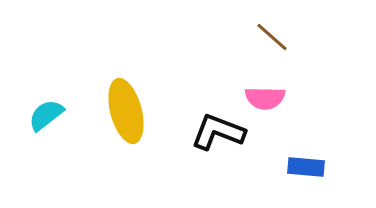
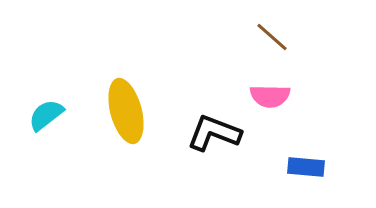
pink semicircle: moved 5 px right, 2 px up
black L-shape: moved 4 px left, 1 px down
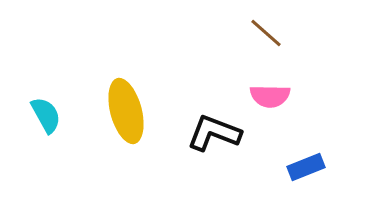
brown line: moved 6 px left, 4 px up
cyan semicircle: rotated 99 degrees clockwise
blue rectangle: rotated 27 degrees counterclockwise
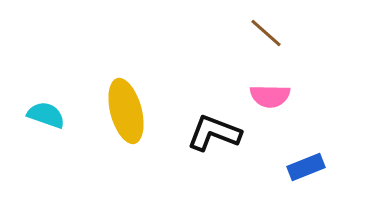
cyan semicircle: rotated 42 degrees counterclockwise
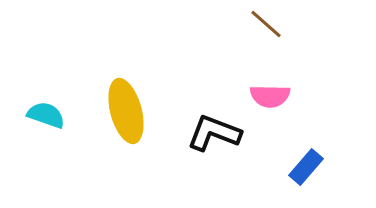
brown line: moved 9 px up
blue rectangle: rotated 27 degrees counterclockwise
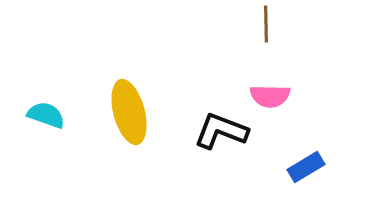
brown line: rotated 48 degrees clockwise
yellow ellipse: moved 3 px right, 1 px down
black L-shape: moved 7 px right, 2 px up
blue rectangle: rotated 18 degrees clockwise
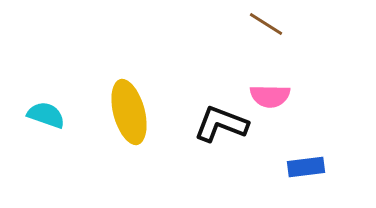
brown line: rotated 57 degrees counterclockwise
black L-shape: moved 7 px up
blue rectangle: rotated 24 degrees clockwise
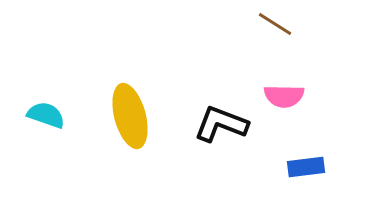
brown line: moved 9 px right
pink semicircle: moved 14 px right
yellow ellipse: moved 1 px right, 4 px down
